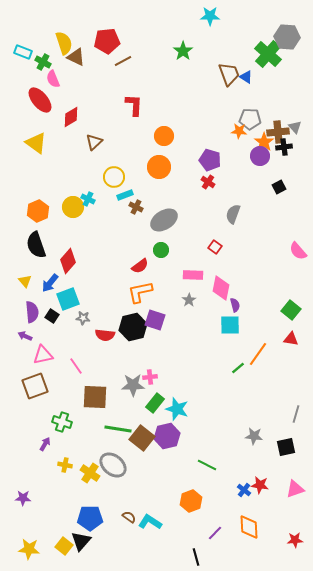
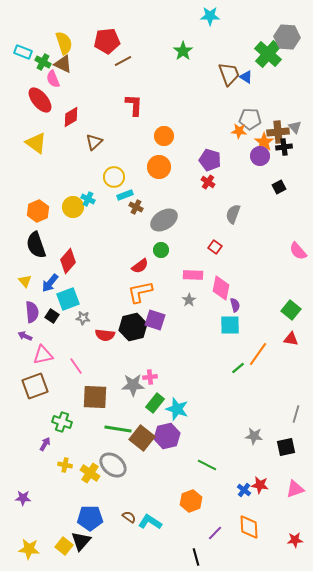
brown triangle at (76, 57): moved 13 px left, 7 px down
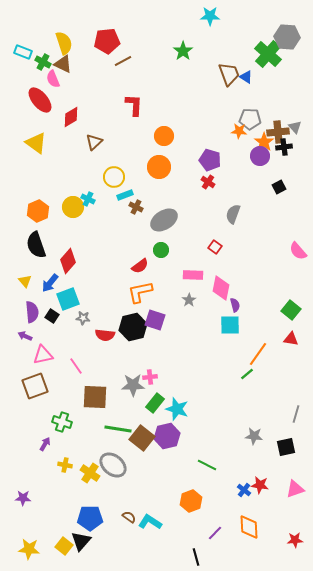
green line at (238, 368): moved 9 px right, 6 px down
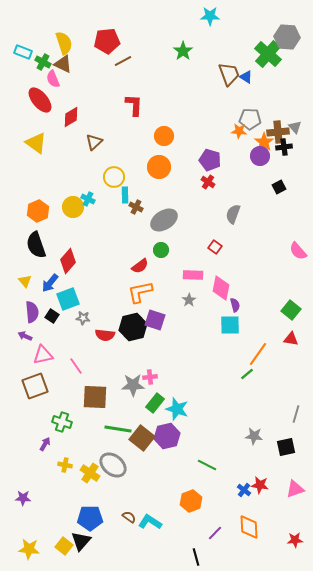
cyan rectangle at (125, 195): rotated 70 degrees counterclockwise
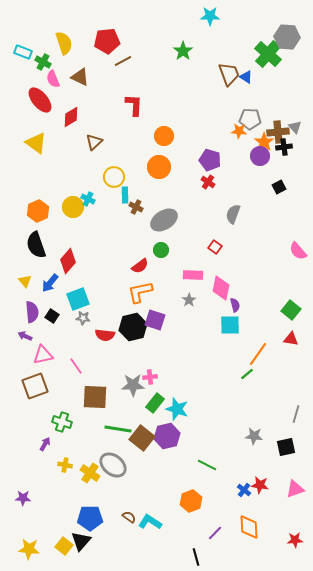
brown triangle at (63, 64): moved 17 px right, 13 px down
cyan square at (68, 299): moved 10 px right
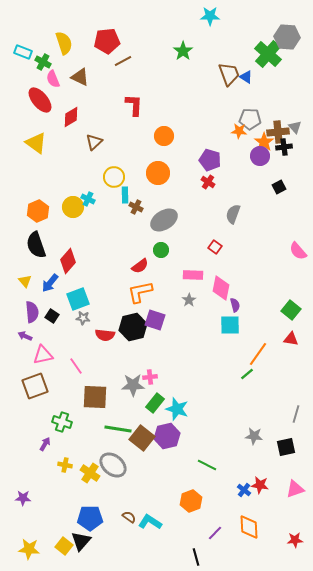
orange circle at (159, 167): moved 1 px left, 6 px down
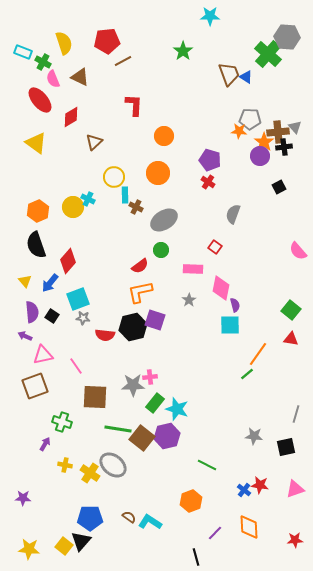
pink rectangle at (193, 275): moved 6 px up
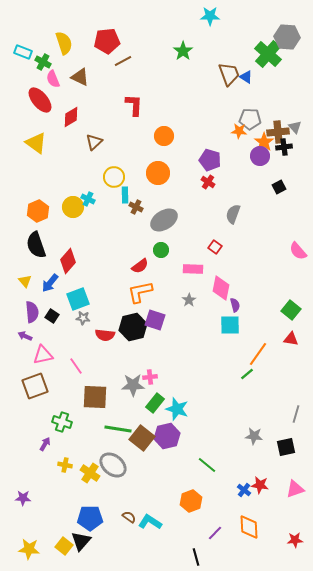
green line at (207, 465): rotated 12 degrees clockwise
